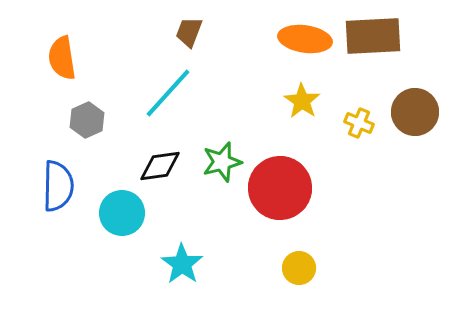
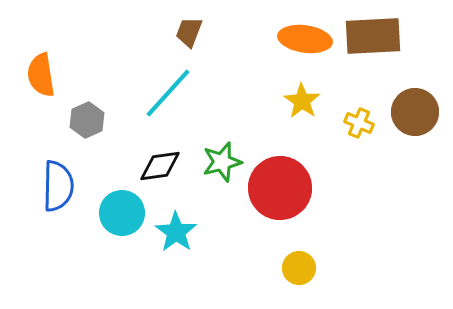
orange semicircle: moved 21 px left, 17 px down
cyan star: moved 6 px left, 32 px up
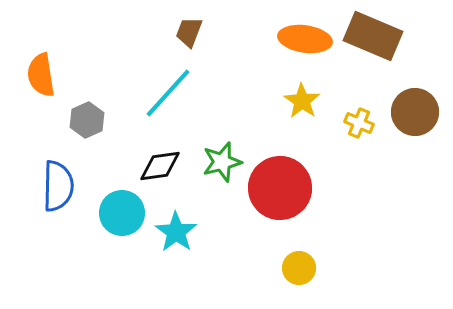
brown rectangle: rotated 26 degrees clockwise
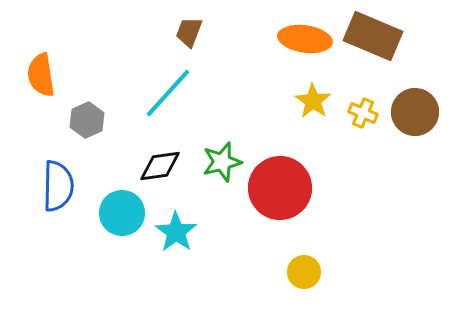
yellow star: moved 11 px right
yellow cross: moved 4 px right, 10 px up
yellow circle: moved 5 px right, 4 px down
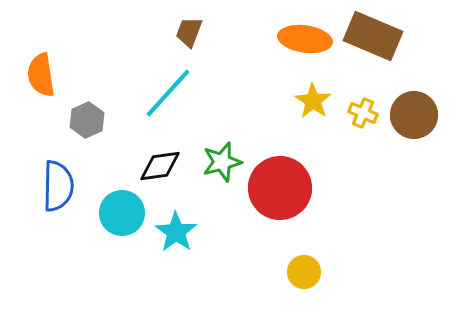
brown circle: moved 1 px left, 3 px down
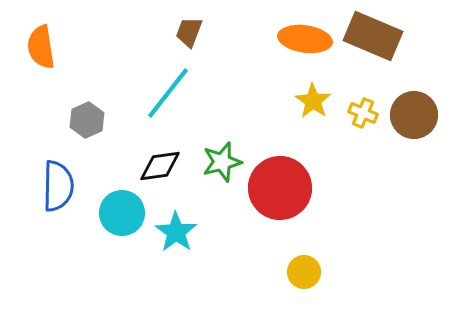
orange semicircle: moved 28 px up
cyan line: rotated 4 degrees counterclockwise
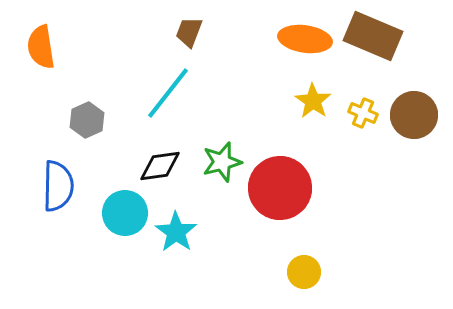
cyan circle: moved 3 px right
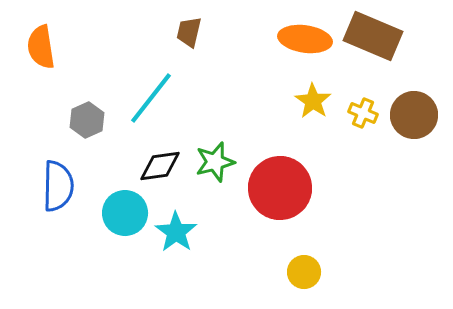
brown trapezoid: rotated 8 degrees counterclockwise
cyan line: moved 17 px left, 5 px down
green star: moved 7 px left
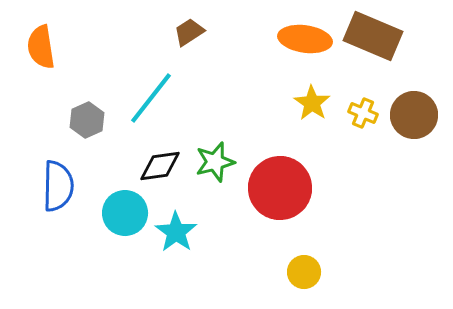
brown trapezoid: rotated 44 degrees clockwise
yellow star: moved 1 px left, 2 px down
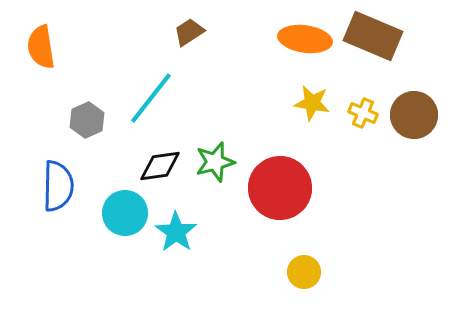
yellow star: rotated 24 degrees counterclockwise
